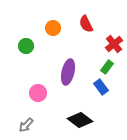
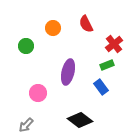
green rectangle: moved 2 px up; rotated 32 degrees clockwise
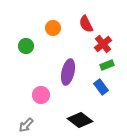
red cross: moved 11 px left
pink circle: moved 3 px right, 2 px down
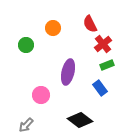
red semicircle: moved 4 px right
green circle: moved 1 px up
blue rectangle: moved 1 px left, 1 px down
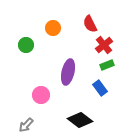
red cross: moved 1 px right, 1 px down
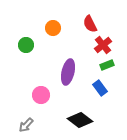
red cross: moved 1 px left
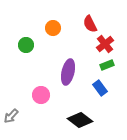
red cross: moved 2 px right, 1 px up
gray arrow: moved 15 px left, 9 px up
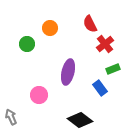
orange circle: moved 3 px left
green circle: moved 1 px right, 1 px up
green rectangle: moved 6 px right, 4 px down
pink circle: moved 2 px left
gray arrow: moved 1 px down; rotated 112 degrees clockwise
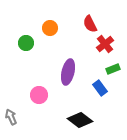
green circle: moved 1 px left, 1 px up
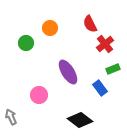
purple ellipse: rotated 45 degrees counterclockwise
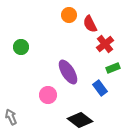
orange circle: moved 19 px right, 13 px up
green circle: moved 5 px left, 4 px down
green rectangle: moved 1 px up
pink circle: moved 9 px right
